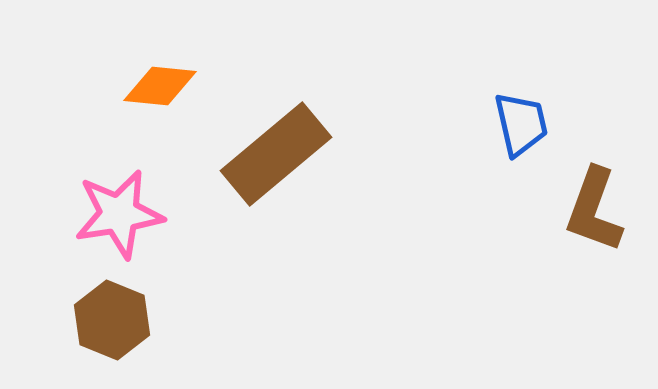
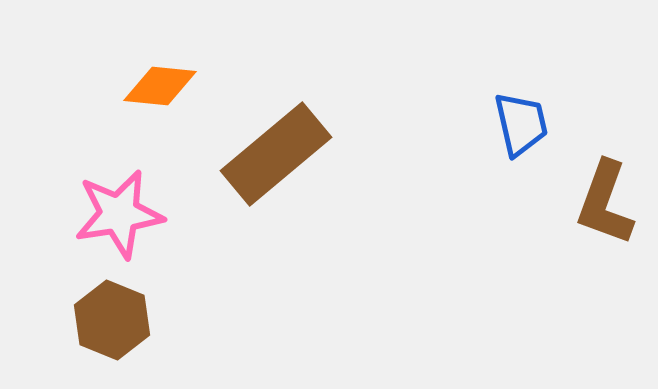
brown L-shape: moved 11 px right, 7 px up
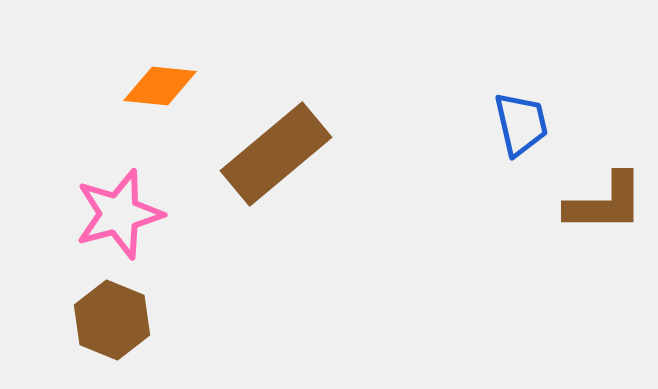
brown L-shape: rotated 110 degrees counterclockwise
pink star: rotated 6 degrees counterclockwise
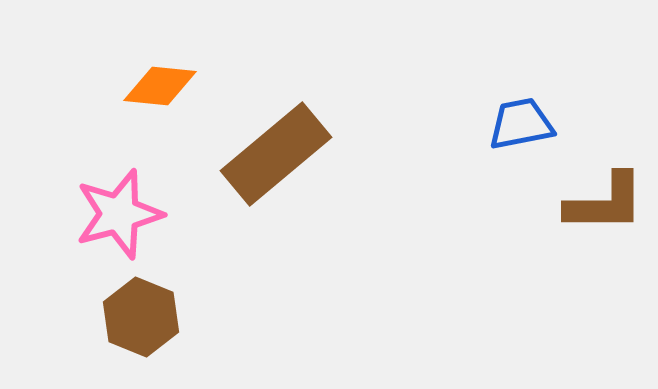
blue trapezoid: rotated 88 degrees counterclockwise
brown hexagon: moved 29 px right, 3 px up
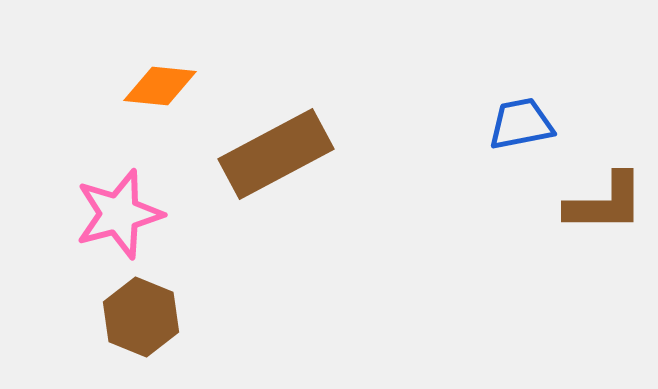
brown rectangle: rotated 12 degrees clockwise
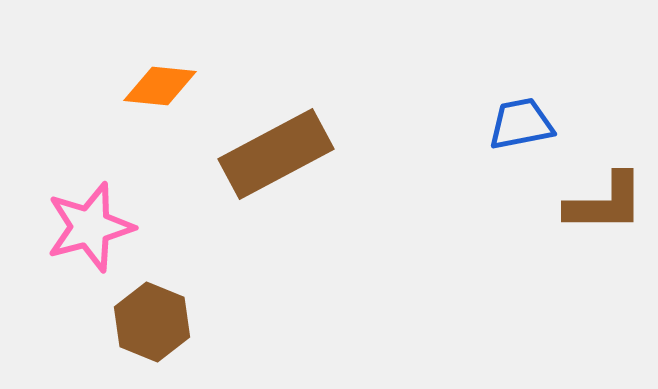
pink star: moved 29 px left, 13 px down
brown hexagon: moved 11 px right, 5 px down
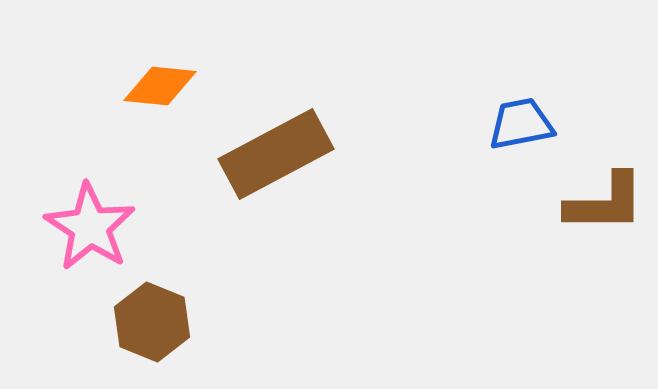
pink star: rotated 24 degrees counterclockwise
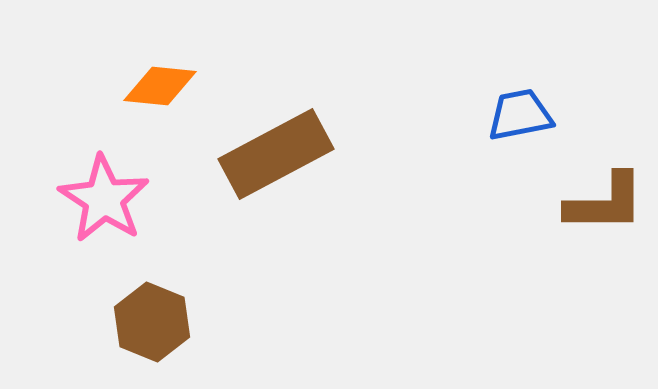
blue trapezoid: moved 1 px left, 9 px up
pink star: moved 14 px right, 28 px up
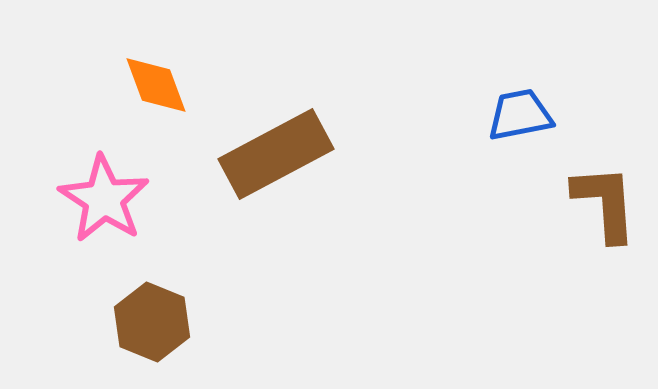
orange diamond: moved 4 px left, 1 px up; rotated 64 degrees clockwise
brown L-shape: rotated 94 degrees counterclockwise
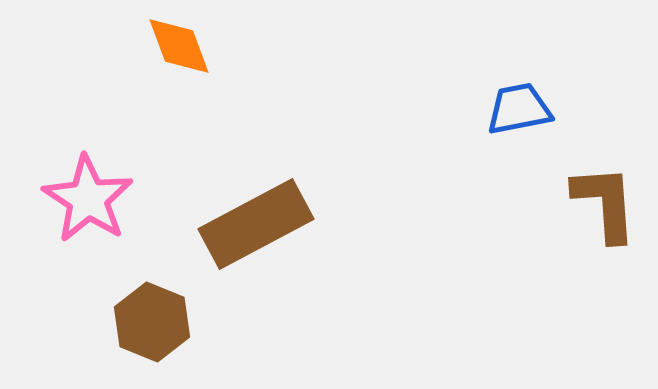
orange diamond: moved 23 px right, 39 px up
blue trapezoid: moved 1 px left, 6 px up
brown rectangle: moved 20 px left, 70 px down
pink star: moved 16 px left
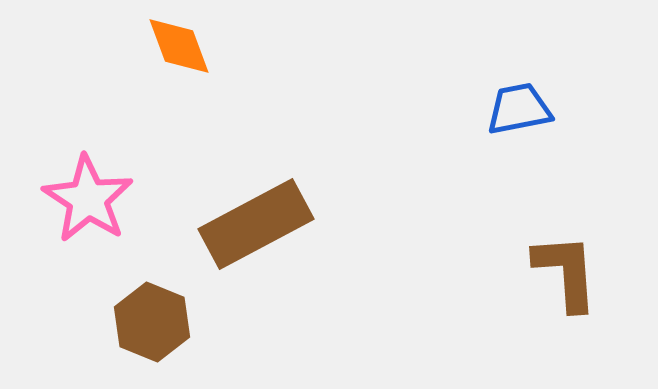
brown L-shape: moved 39 px left, 69 px down
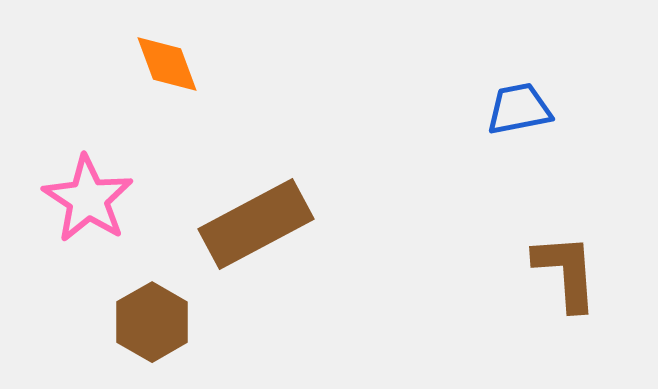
orange diamond: moved 12 px left, 18 px down
brown hexagon: rotated 8 degrees clockwise
